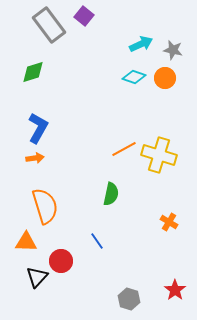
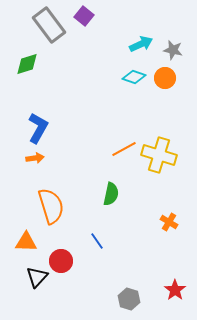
green diamond: moved 6 px left, 8 px up
orange semicircle: moved 6 px right
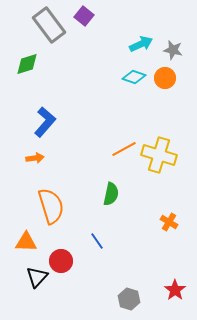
blue L-shape: moved 7 px right, 6 px up; rotated 12 degrees clockwise
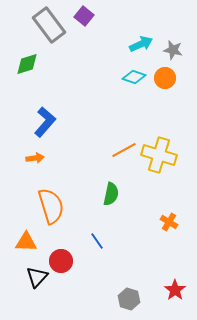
orange line: moved 1 px down
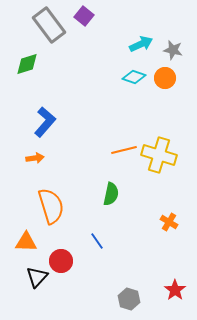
orange line: rotated 15 degrees clockwise
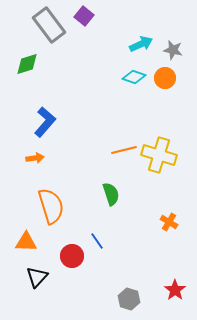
green semicircle: rotated 30 degrees counterclockwise
red circle: moved 11 px right, 5 px up
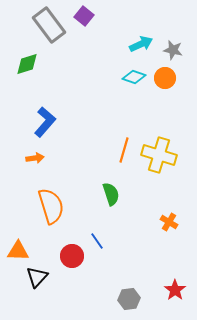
orange line: rotated 60 degrees counterclockwise
orange triangle: moved 8 px left, 9 px down
gray hexagon: rotated 25 degrees counterclockwise
